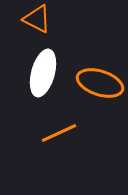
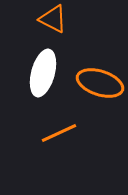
orange triangle: moved 16 px right
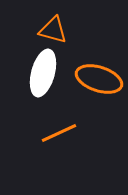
orange triangle: moved 11 px down; rotated 12 degrees counterclockwise
orange ellipse: moved 1 px left, 4 px up
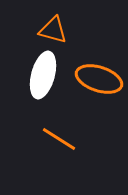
white ellipse: moved 2 px down
orange line: moved 6 px down; rotated 57 degrees clockwise
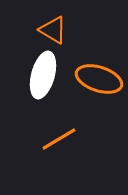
orange triangle: rotated 16 degrees clockwise
orange line: rotated 63 degrees counterclockwise
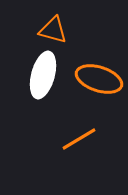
orange triangle: rotated 16 degrees counterclockwise
orange line: moved 20 px right
